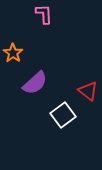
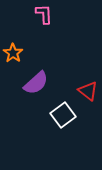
purple semicircle: moved 1 px right
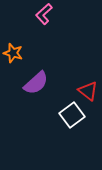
pink L-shape: rotated 130 degrees counterclockwise
orange star: rotated 18 degrees counterclockwise
white square: moved 9 px right
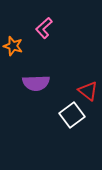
pink L-shape: moved 14 px down
orange star: moved 7 px up
purple semicircle: rotated 40 degrees clockwise
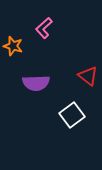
red triangle: moved 15 px up
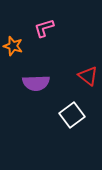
pink L-shape: rotated 25 degrees clockwise
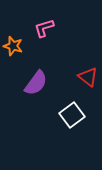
red triangle: moved 1 px down
purple semicircle: rotated 52 degrees counterclockwise
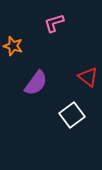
pink L-shape: moved 10 px right, 5 px up
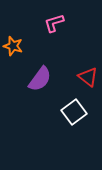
purple semicircle: moved 4 px right, 4 px up
white square: moved 2 px right, 3 px up
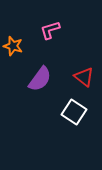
pink L-shape: moved 4 px left, 7 px down
red triangle: moved 4 px left
white square: rotated 20 degrees counterclockwise
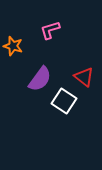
white square: moved 10 px left, 11 px up
